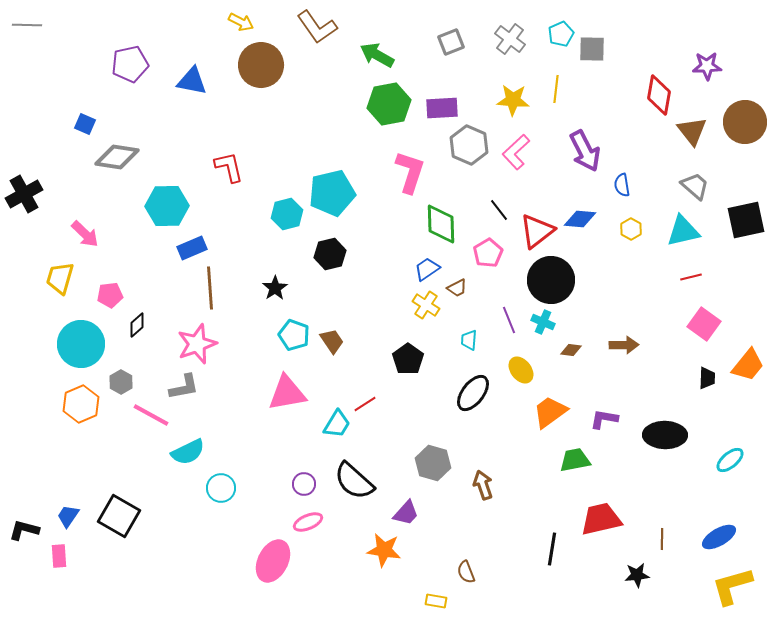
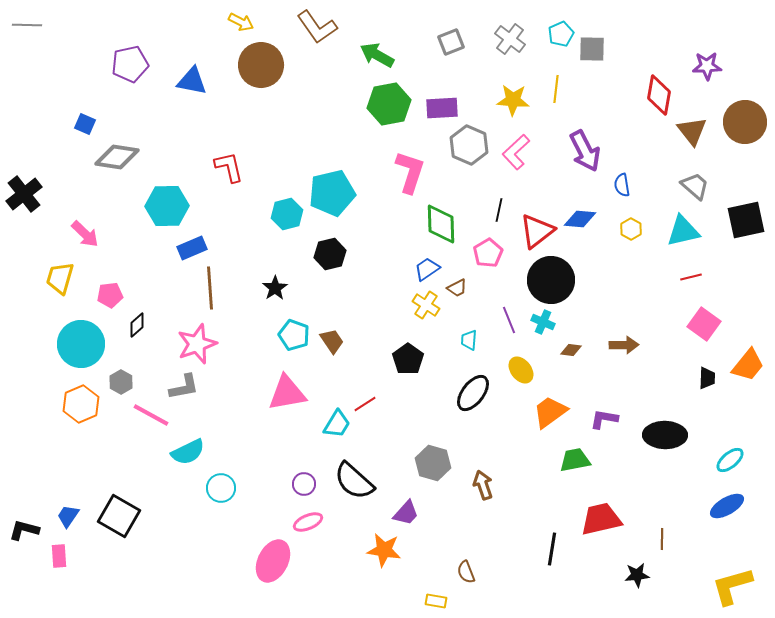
black cross at (24, 194): rotated 9 degrees counterclockwise
black line at (499, 210): rotated 50 degrees clockwise
blue ellipse at (719, 537): moved 8 px right, 31 px up
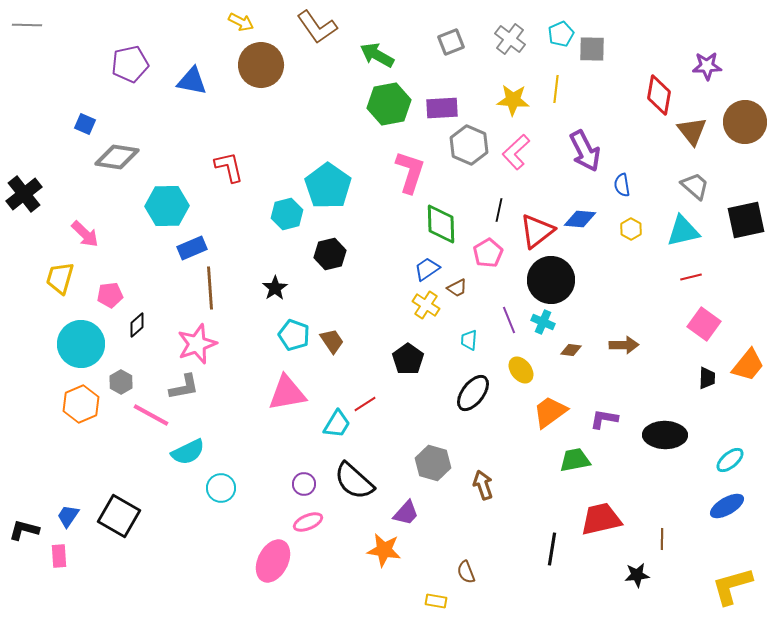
cyan pentagon at (332, 193): moved 4 px left, 7 px up; rotated 24 degrees counterclockwise
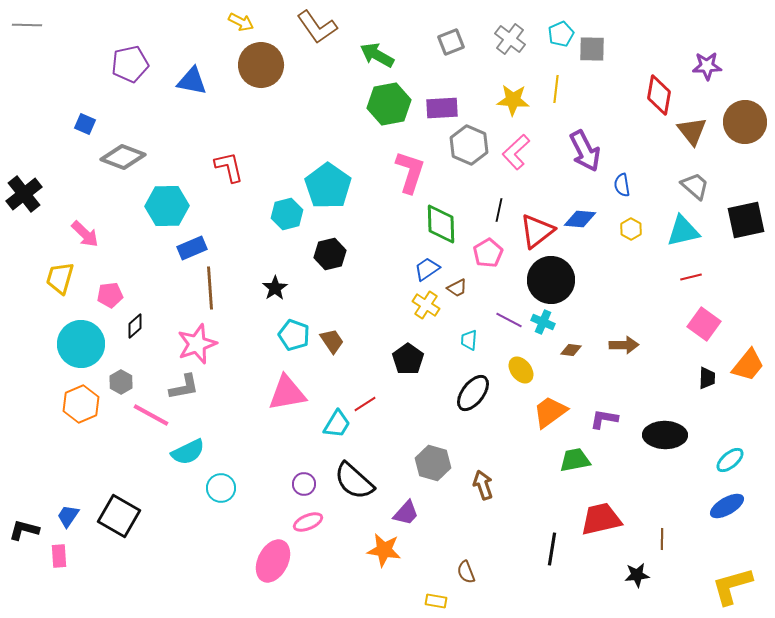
gray diamond at (117, 157): moved 6 px right; rotated 12 degrees clockwise
purple line at (509, 320): rotated 40 degrees counterclockwise
black diamond at (137, 325): moved 2 px left, 1 px down
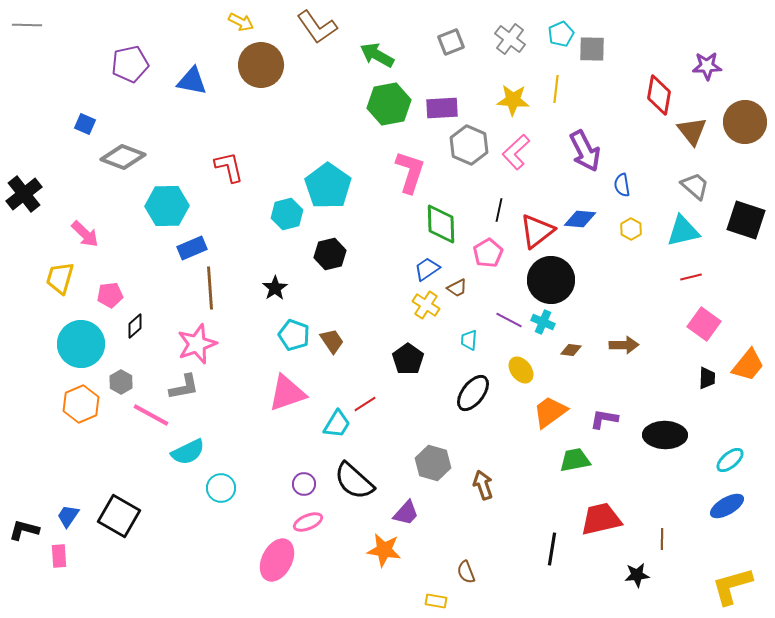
black square at (746, 220): rotated 30 degrees clockwise
pink triangle at (287, 393): rotated 9 degrees counterclockwise
pink ellipse at (273, 561): moved 4 px right, 1 px up
